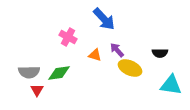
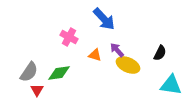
pink cross: moved 1 px right
black semicircle: rotated 63 degrees counterclockwise
yellow ellipse: moved 2 px left, 3 px up
gray semicircle: rotated 55 degrees counterclockwise
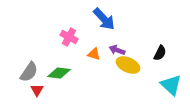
purple arrow: rotated 28 degrees counterclockwise
orange triangle: moved 1 px left, 1 px up
green diamond: rotated 15 degrees clockwise
cyan triangle: rotated 35 degrees clockwise
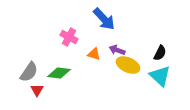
cyan triangle: moved 11 px left, 9 px up
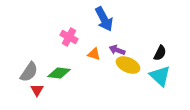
blue arrow: rotated 15 degrees clockwise
